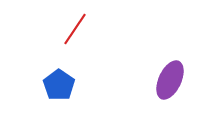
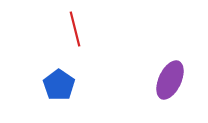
red line: rotated 48 degrees counterclockwise
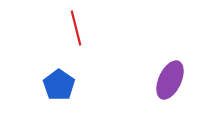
red line: moved 1 px right, 1 px up
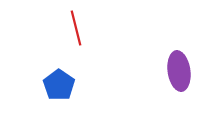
purple ellipse: moved 9 px right, 9 px up; rotated 33 degrees counterclockwise
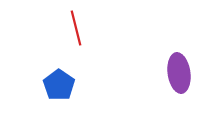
purple ellipse: moved 2 px down
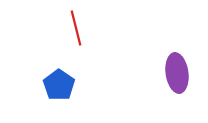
purple ellipse: moved 2 px left
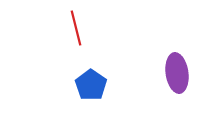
blue pentagon: moved 32 px right
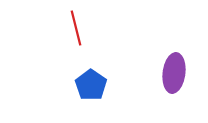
purple ellipse: moved 3 px left; rotated 15 degrees clockwise
